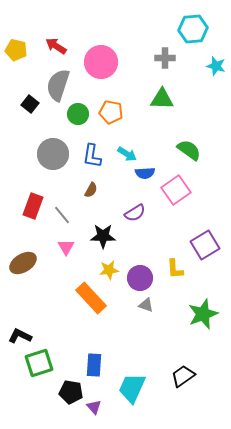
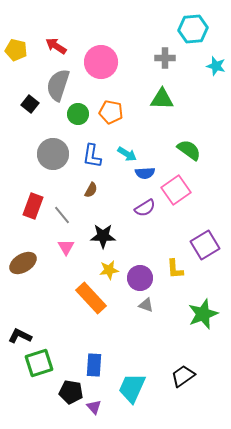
purple semicircle: moved 10 px right, 5 px up
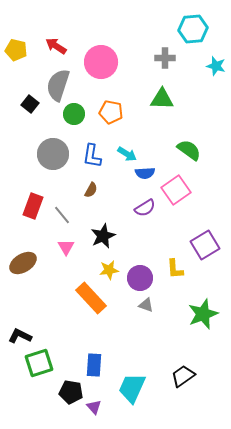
green circle: moved 4 px left
black star: rotated 25 degrees counterclockwise
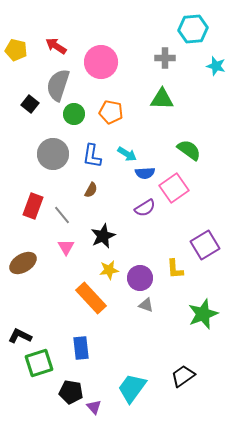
pink square: moved 2 px left, 2 px up
blue rectangle: moved 13 px left, 17 px up; rotated 10 degrees counterclockwise
cyan trapezoid: rotated 12 degrees clockwise
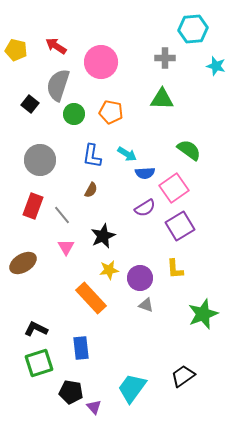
gray circle: moved 13 px left, 6 px down
purple square: moved 25 px left, 19 px up
black L-shape: moved 16 px right, 7 px up
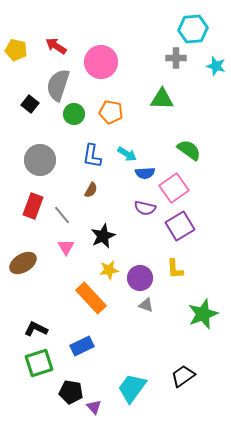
gray cross: moved 11 px right
purple semicircle: rotated 45 degrees clockwise
blue rectangle: moved 1 px right, 2 px up; rotated 70 degrees clockwise
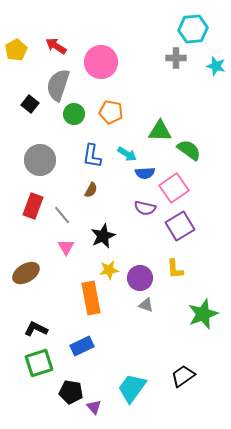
yellow pentagon: rotated 30 degrees clockwise
green triangle: moved 2 px left, 32 px down
brown ellipse: moved 3 px right, 10 px down
orange rectangle: rotated 32 degrees clockwise
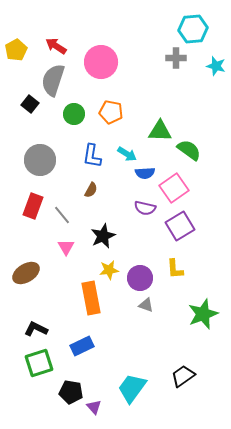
gray semicircle: moved 5 px left, 5 px up
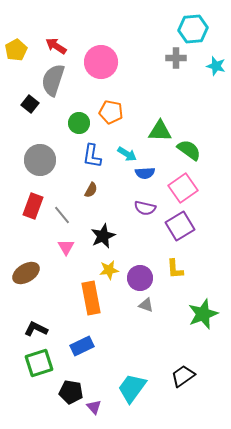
green circle: moved 5 px right, 9 px down
pink square: moved 9 px right
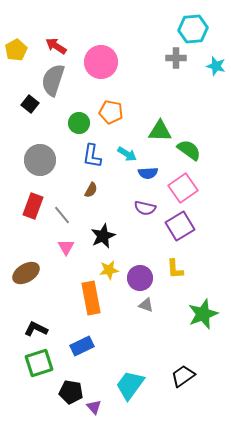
blue semicircle: moved 3 px right
cyan trapezoid: moved 2 px left, 3 px up
